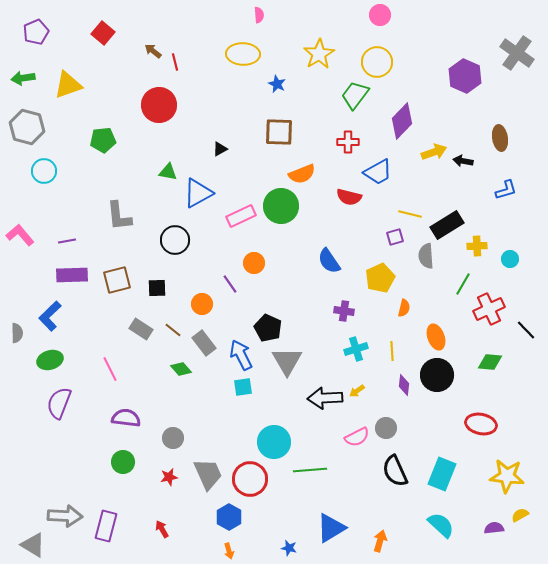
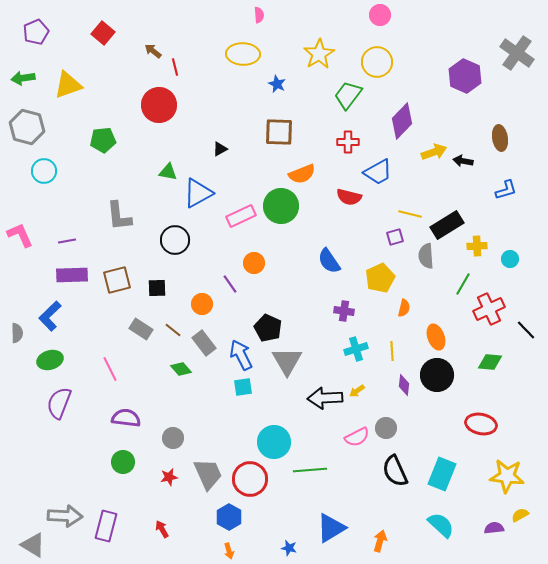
red line at (175, 62): moved 5 px down
green trapezoid at (355, 95): moved 7 px left
pink L-shape at (20, 235): rotated 16 degrees clockwise
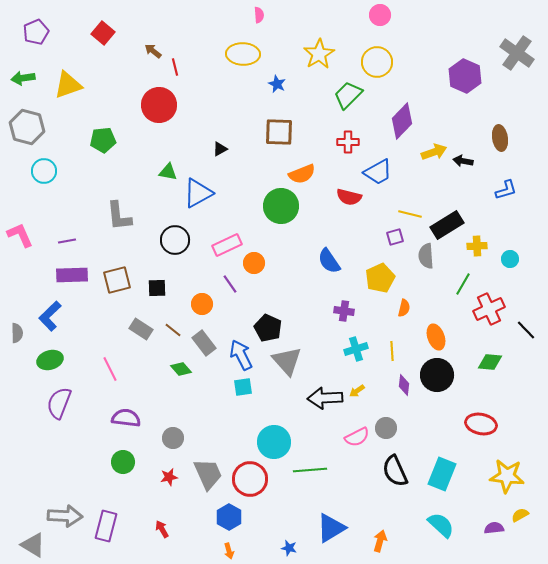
green trapezoid at (348, 95): rotated 8 degrees clockwise
pink rectangle at (241, 216): moved 14 px left, 29 px down
gray triangle at (287, 361): rotated 12 degrees counterclockwise
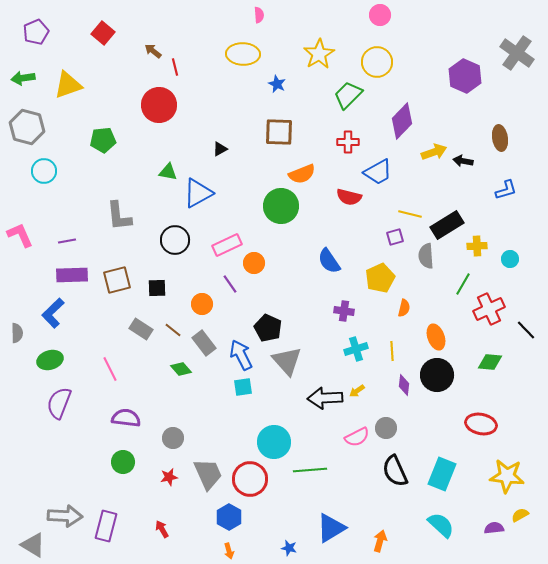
blue L-shape at (50, 316): moved 3 px right, 3 px up
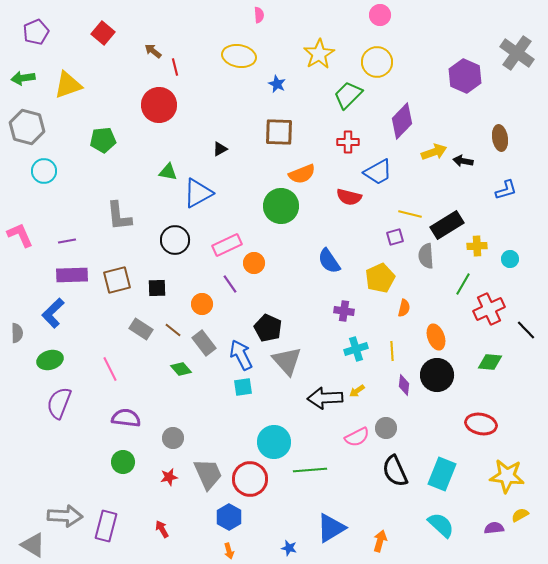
yellow ellipse at (243, 54): moved 4 px left, 2 px down; rotated 8 degrees clockwise
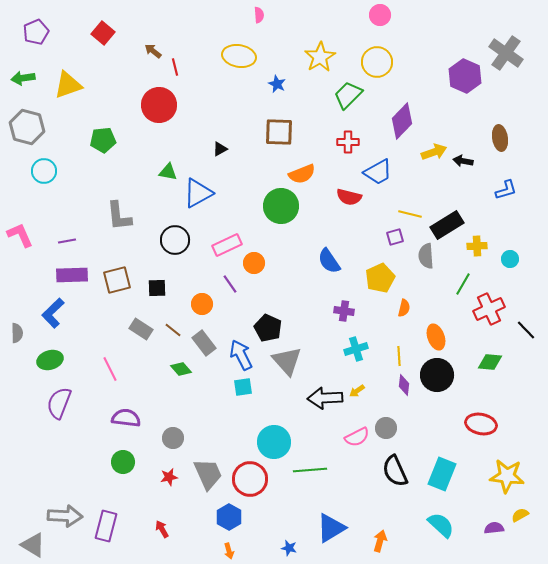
gray cross at (517, 53): moved 11 px left
yellow star at (319, 54): moved 1 px right, 3 px down
yellow line at (392, 351): moved 7 px right, 5 px down
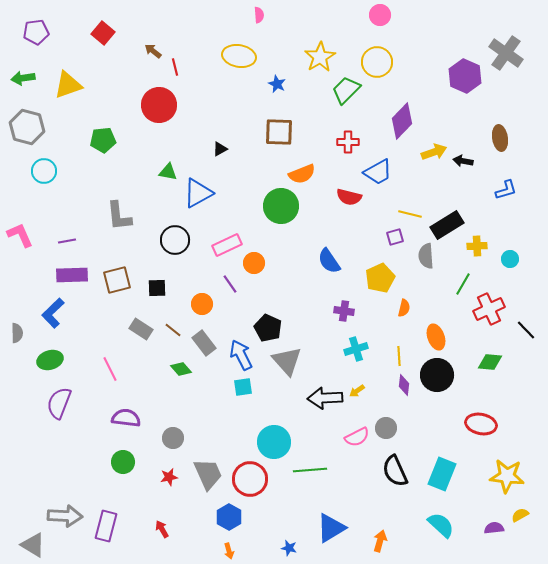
purple pentagon at (36, 32): rotated 15 degrees clockwise
green trapezoid at (348, 95): moved 2 px left, 5 px up
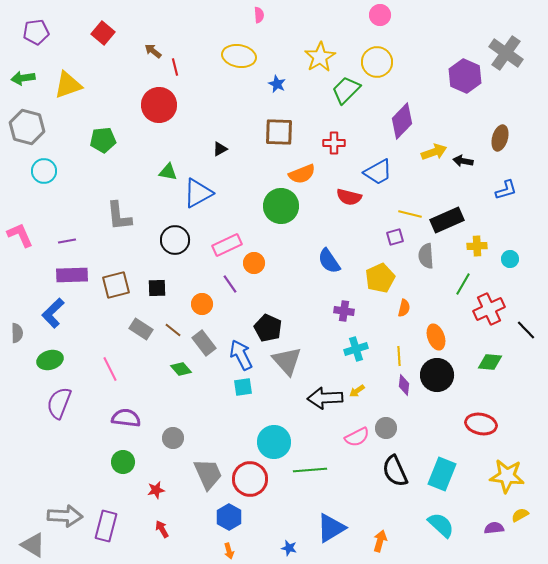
brown ellipse at (500, 138): rotated 25 degrees clockwise
red cross at (348, 142): moved 14 px left, 1 px down
black rectangle at (447, 225): moved 5 px up; rotated 8 degrees clockwise
brown square at (117, 280): moved 1 px left, 5 px down
red star at (169, 477): moved 13 px left, 13 px down
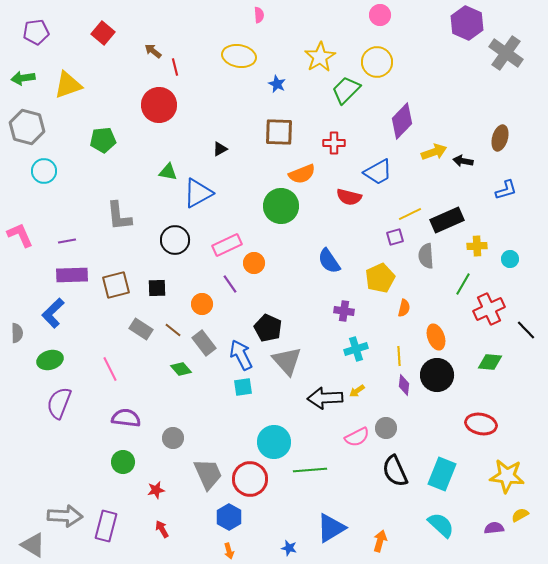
purple hexagon at (465, 76): moved 2 px right, 53 px up
yellow line at (410, 214): rotated 40 degrees counterclockwise
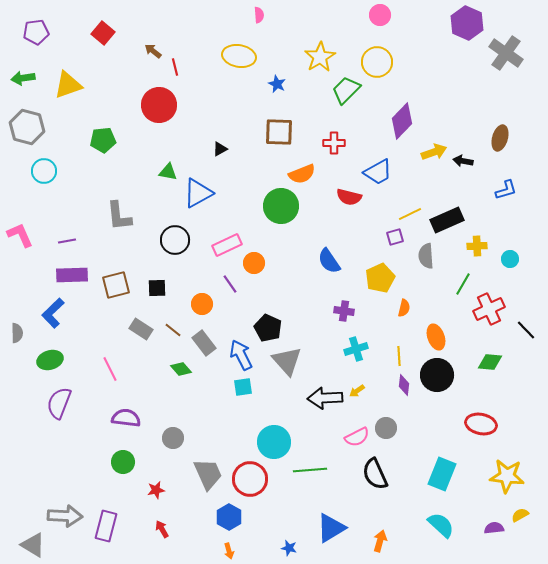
black semicircle at (395, 471): moved 20 px left, 3 px down
